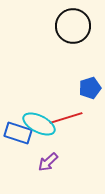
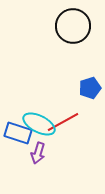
red line: moved 3 px left, 4 px down; rotated 12 degrees counterclockwise
purple arrow: moved 10 px left, 9 px up; rotated 30 degrees counterclockwise
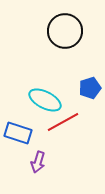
black circle: moved 8 px left, 5 px down
cyan ellipse: moved 6 px right, 24 px up
purple arrow: moved 9 px down
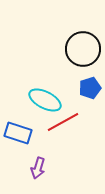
black circle: moved 18 px right, 18 px down
purple arrow: moved 6 px down
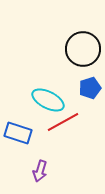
cyan ellipse: moved 3 px right
purple arrow: moved 2 px right, 3 px down
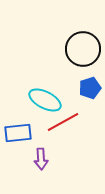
cyan ellipse: moved 3 px left
blue rectangle: rotated 24 degrees counterclockwise
purple arrow: moved 1 px right, 12 px up; rotated 20 degrees counterclockwise
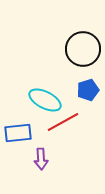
blue pentagon: moved 2 px left, 2 px down
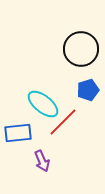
black circle: moved 2 px left
cyan ellipse: moved 2 px left, 4 px down; rotated 12 degrees clockwise
red line: rotated 16 degrees counterclockwise
purple arrow: moved 1 px right, 2 px down; rotated 20 degrees counterclockwise
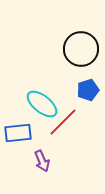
cyan ellipse: moved 1 px left
